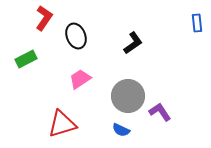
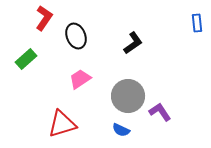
green rectangle: rotated 15 degrees counterclockwise
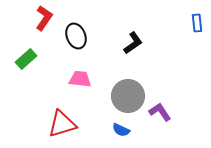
pink trapezoid: rotated 40 degrees clockwise
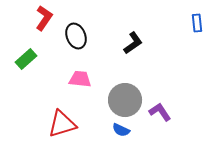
gray circle: moved 3 px left, 4 px down
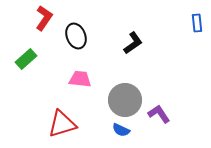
purple L-shape: moved 1 px left, 2 px down
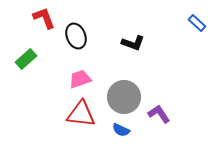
red L-shape: rotated 55 degrees counterclockwise
blue rectangle: rotated 42 degrees counterclockwise
black L-shape: rotated 55 degrees clockwise
pink trapezoid: rotated 25 degrees counterclockwise
gray circle: moved 1 px left, 3 px up
red triangle: moved 19 px right, 10 px up; rotated 24 degrees clockwise
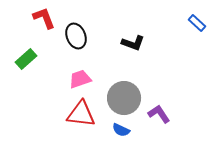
gray circle: moved 1 px down
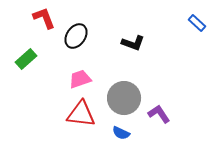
black ellipse: rotated 55 degrees clockwise
blue semicircle: moved 3 px down
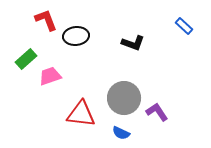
red L-shape: moved 2 px right, 2 px down
blue rectangle: moved 13 px left, 3 px down
black ellipse: rotated 50 degrees clockwise
pink trapezoid: moved 30 px left, 3 px up
purple L-shape: moved 2 px left, 2 px up
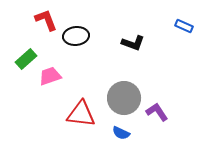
blue rectangle: rotated 18 degrees counterclockwise
